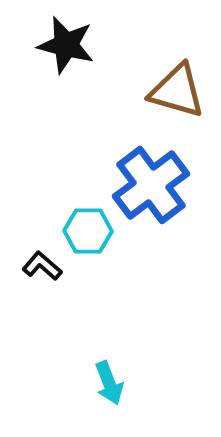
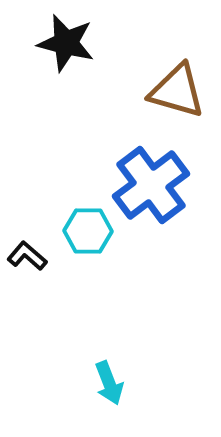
black star: moved 2 px up
black L-shape: moved 15 px left, 10 px up
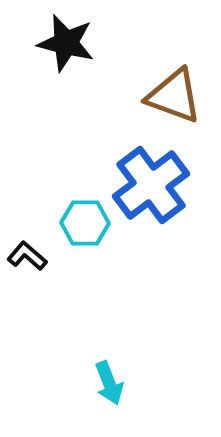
brown triangle: moved 3 px left, 5 px down; rotated 4 degrees clockwise
cyan hexagon: moved 3 px left, 8 px up
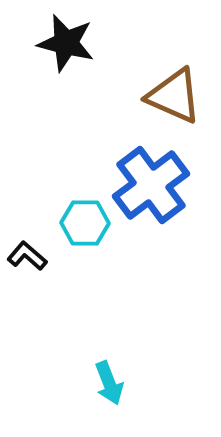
brown triangle: rotated 4 degrees clockwise
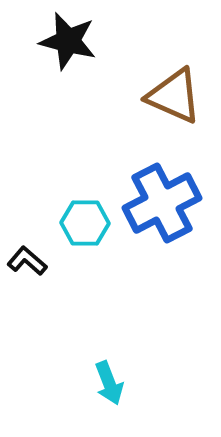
black star: moved 2 px right, 2 px up
blue cross: moved 11 px right, 18 px down; rotated 10 degrees clockwise
black L-shape: moved 5 px down
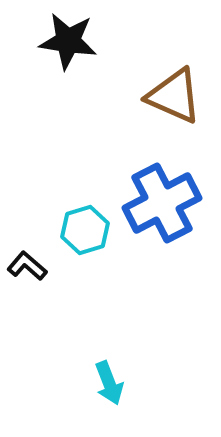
black star: rotated 6 degrees counterclockwise
cyan hexagon: moved 7 px down; rotated 18 degrees counterclockwise
black L-shape: moved 5 px down
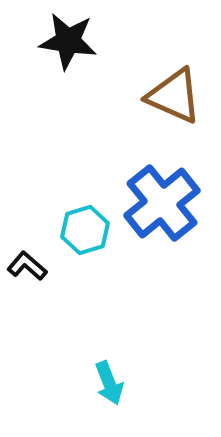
blue cross: rotated 12 degrees counterclockwise
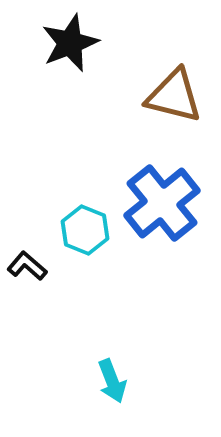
black star: moved 2 px right, 2 px down; rotated 30 degrees counterclockwise
brown triangle: rotated 10 degrees counterclockwise
cyan hexagon: rotated 21 degrees counterclockwise
cyan arrow: moved 3 px right, 2 px up
